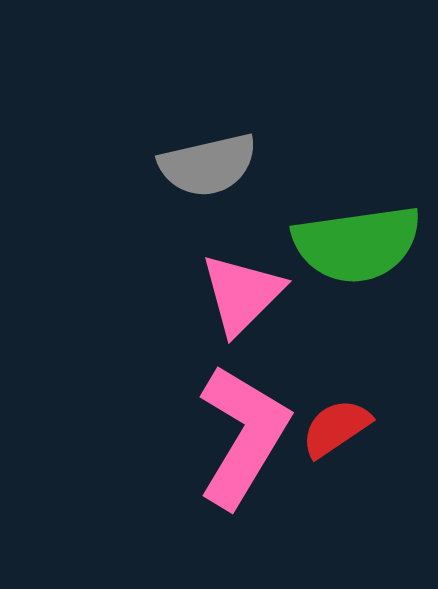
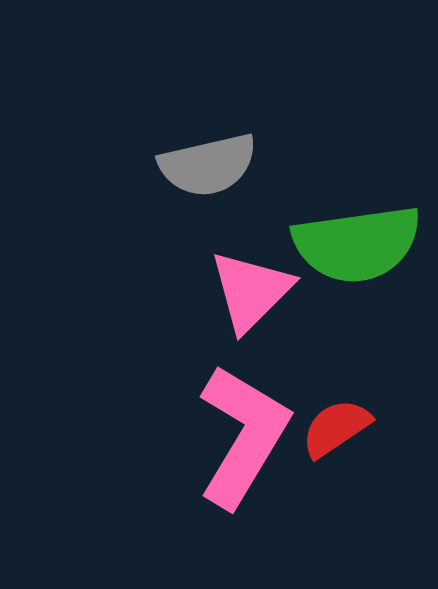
pink triangle: moved 9 px right, 3 px up
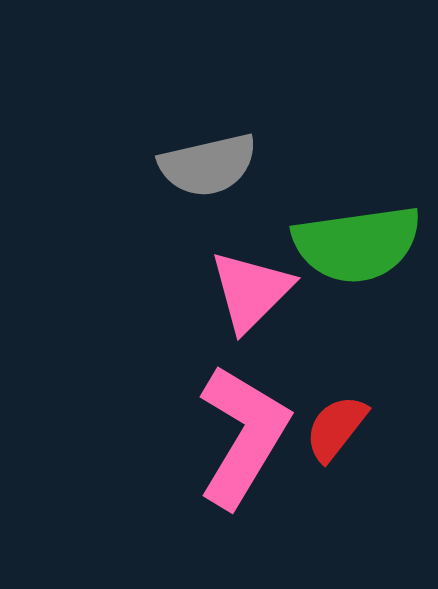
red semicircle: rotated 18 degrees counterclockwise
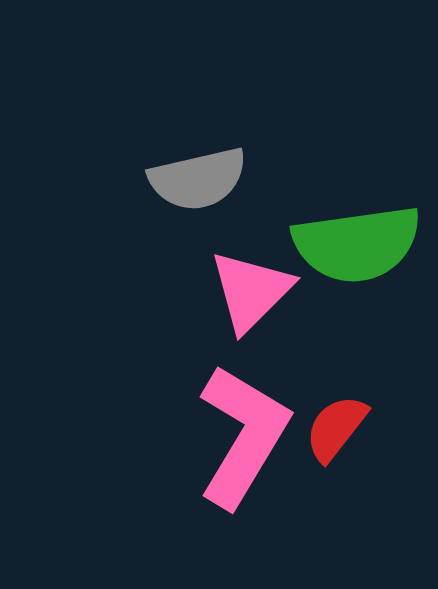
gray semicircle: moved 10 px left, 14 px down
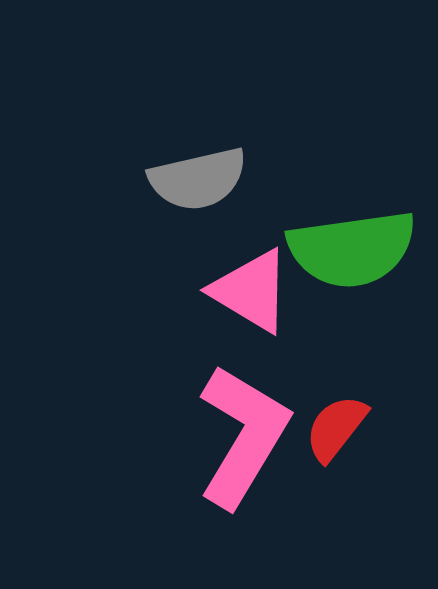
green semicircle: moved 5 px left, 5 px down
pink triangle: rotated 44 degrees counterclockwise
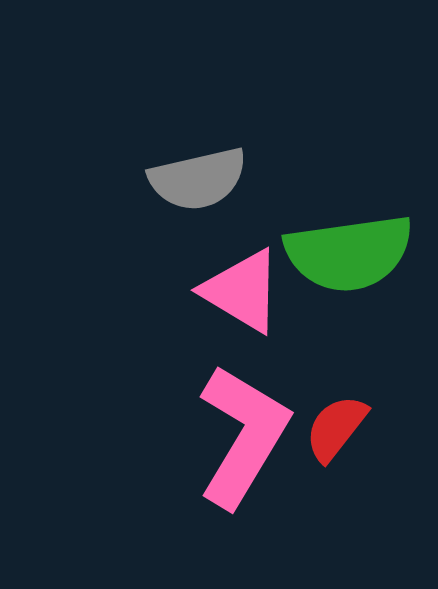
green semicircle: moved 3 px left, 4 px down
pink triangle: moved 9 px left
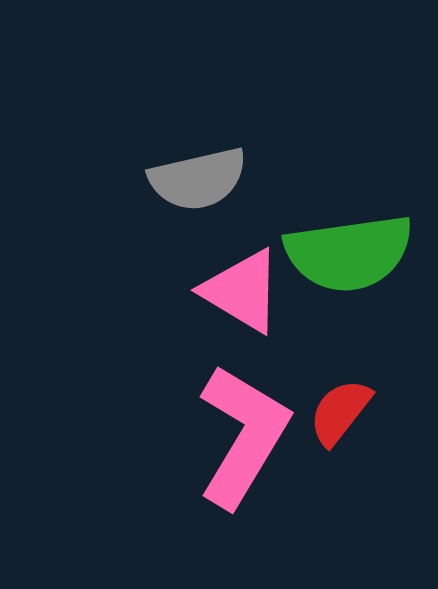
red semicircle: moved 4 px right, 16 px up
